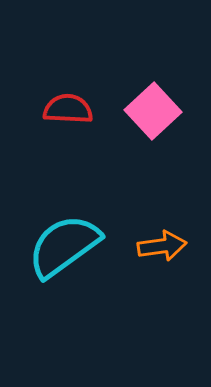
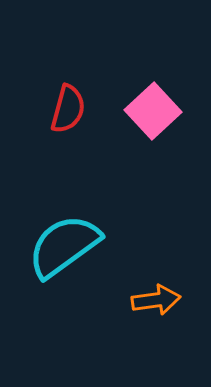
red semicircle: rotated 102 degrees clockwise
orange arrow: moved 6 px left, 54 px down
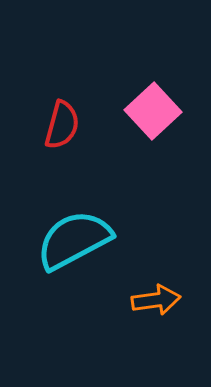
red semicircle: moved 6 px left, 16 px down
cyan semicircle: moved 10 px right, 6 px up; rotated 8 degrees clockwise
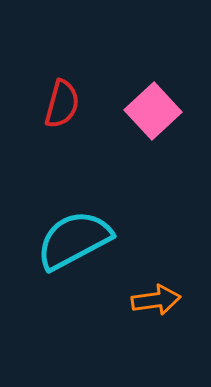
red semicircle: moved 21 px up
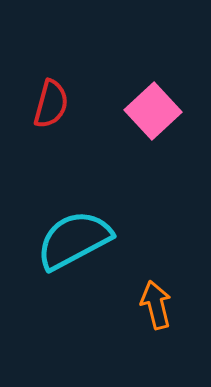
red semicircle: moved 11 px left
orange arrow: moved 5 px down; rotated 96 degrees counterclockwise
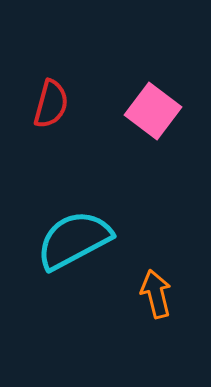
pink square: rotated 10 degrees counterclockwise
orange arrow: moved 11 px up
